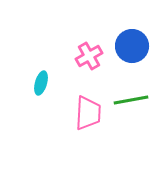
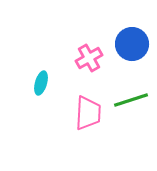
blue circle: moved 2 px up
pink cross: moved 2 px down
green line: rotated 8 degrees counterclockwise
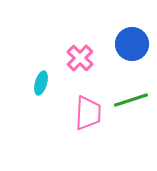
pink cross: moved 9 px left; rotated 16 degrees counterclockwise
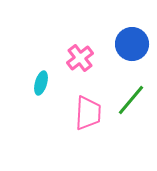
pink cross: rotated 8 degrees clockwise
green line: rotated 32 degrees counterclockwise
